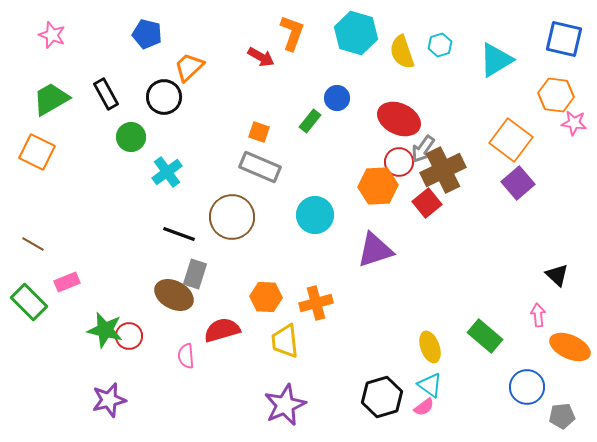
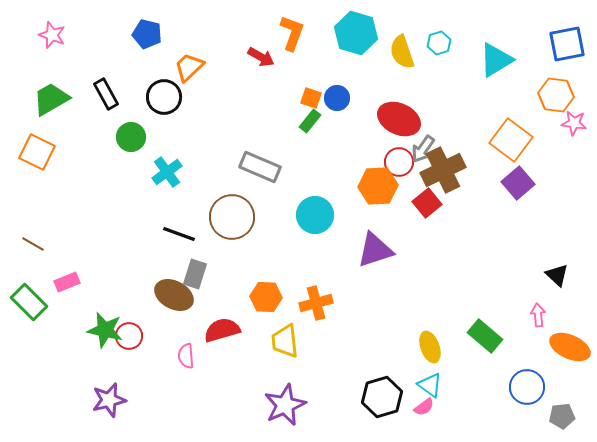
blue square at (564, 39): moved 3 px right, 5 px down; rotated 24 degrees counterclockwise
cyan hexagon at (440, 45): moved 1 px left, 2 px up
orange square at (259, 132): moved 52 px right, 34 px up
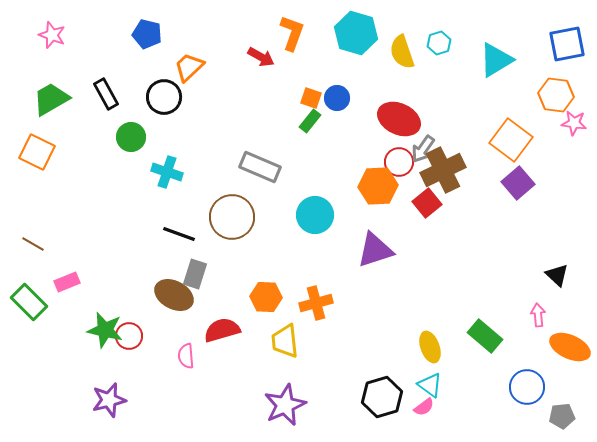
cyan cross at (167, 172): rotated 36 degrees counterclockwise
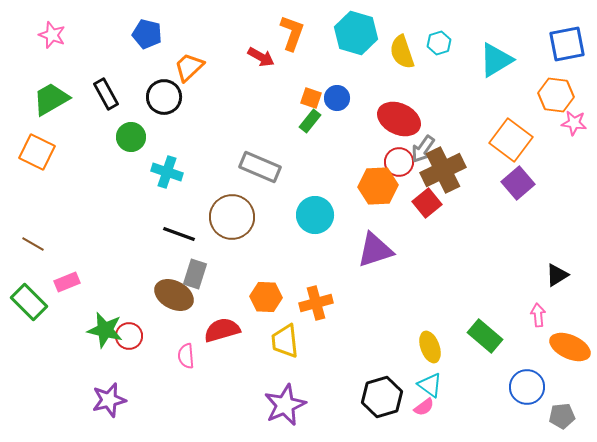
black triangle at (557, 275): rotated 45 degrees clockwise
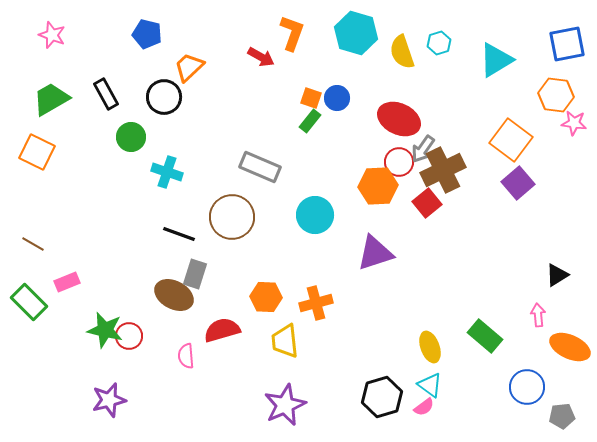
purple triangle at (375, 250): moved 3 px down
